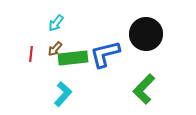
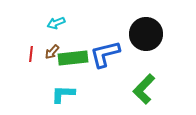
cyan arrow: rotated 30 degrees clockwise
brown arrow: moved 3 px left, 3 px down
cyan L-shape: rotated 130 degrees counterclockwise
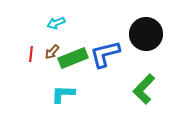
green rectangle: rotated 16 degrees counterclockwise
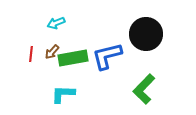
blue L-shape: moved 2 px right, 2 px down
green rectangle: rotated 12 degrees clockwise
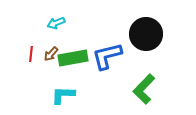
brown arrow: moved 1 px left, 2 px down
cyan L-shape: moved 1 px down
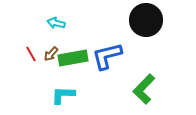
cyan arrow: rotated 36 degrees clockwise
black circle: moved 14 px up
red line: rotated 35 degrees counterclockwise
